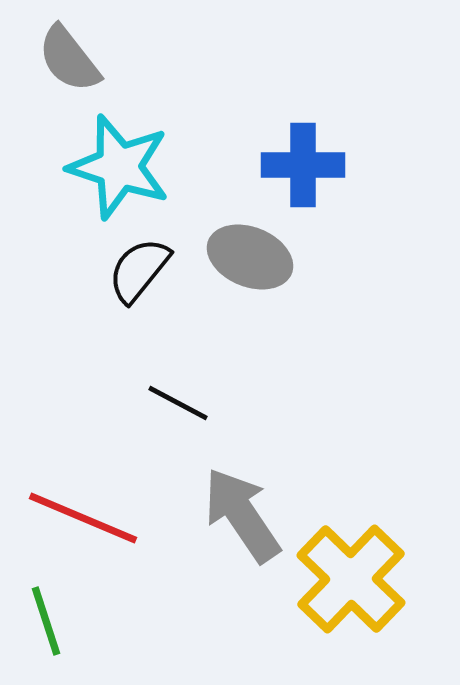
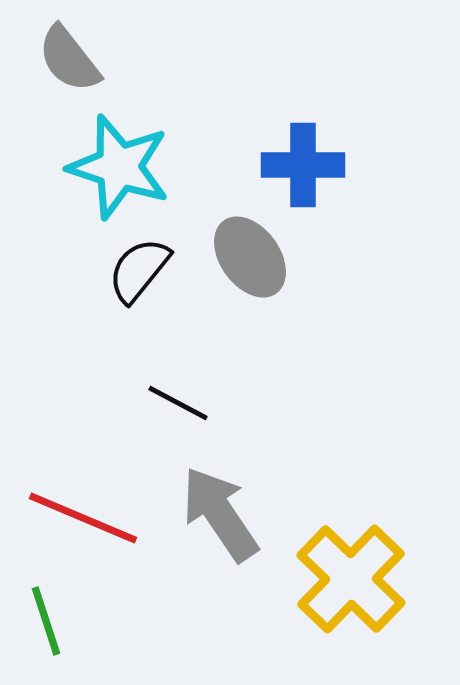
gray ellipse: rotated 32 degrees clockwise
gray arrow: moved 22 px left, 1 px up
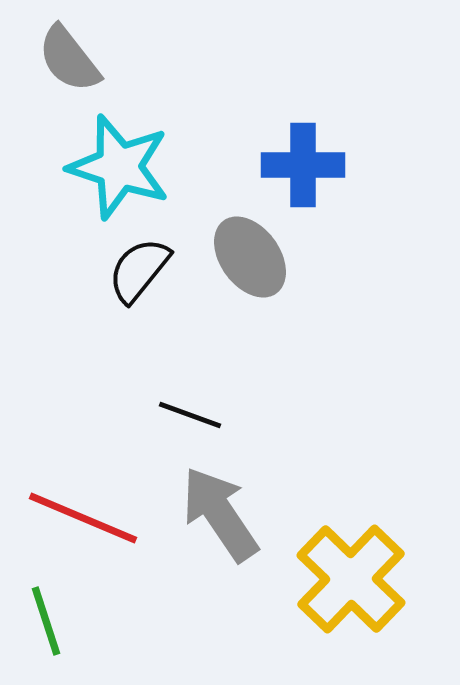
black line: moved 12 px right, 12 px down; rotated 8 degrees counterclockwise
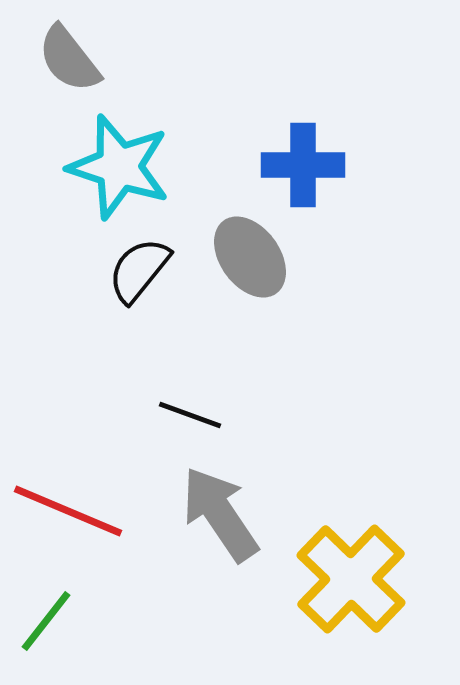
red line: moved 15 px left, 7 px up
green line: rotated 56 degrees clockwise
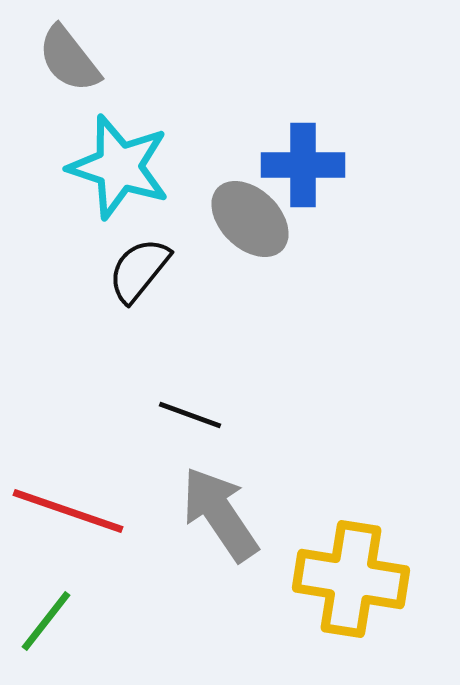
gray ellipse: moved 38 px up; rotated 10 degrees counterclockwise
red line: rotated 4 degrees counterclockwise
yellow cross: rotated 35 degrees counterclockwise
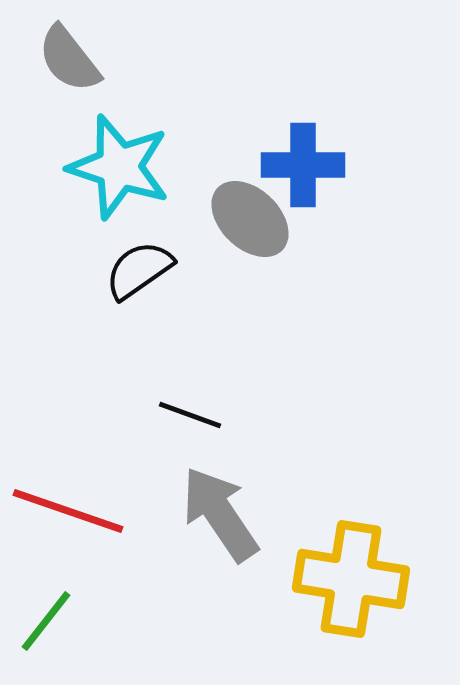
black semicircle: rotated 16 degrees clockwise
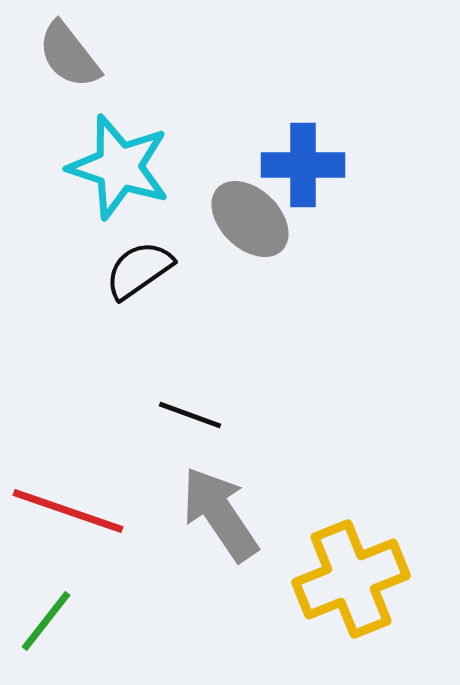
gray semicircle: moved 4 px up
yellow cross: rotated 31 degrees counterclockwise
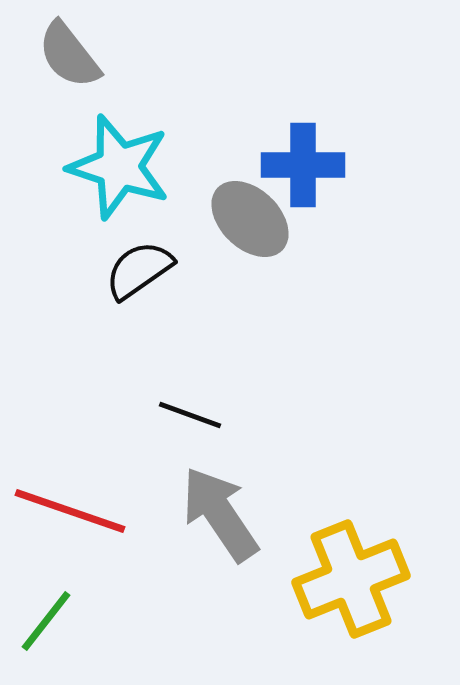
red line: moved 2 px right
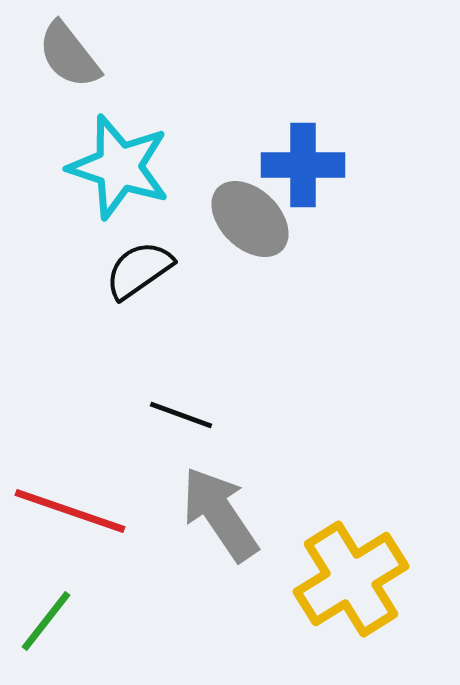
black line: moved 9 px left
yellow cross: rotated 10 degrees counterclockwise
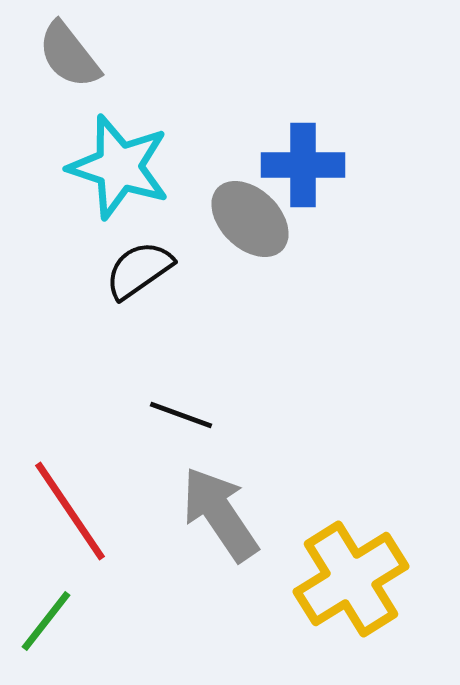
red line: rotated 37 degrees clockwise
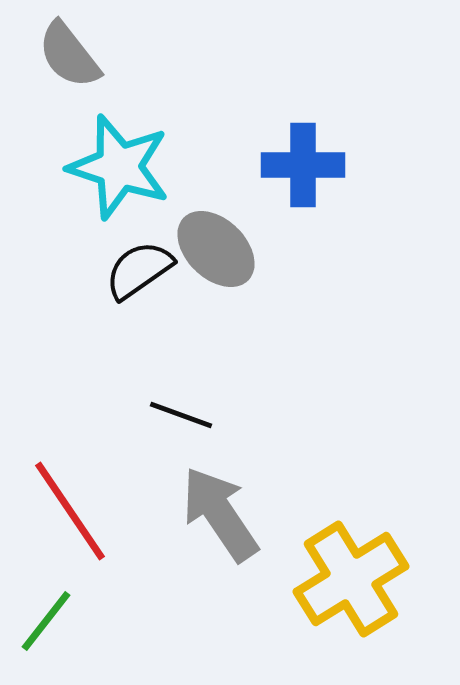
gray ellipse: moved 34 px left, 30 px down
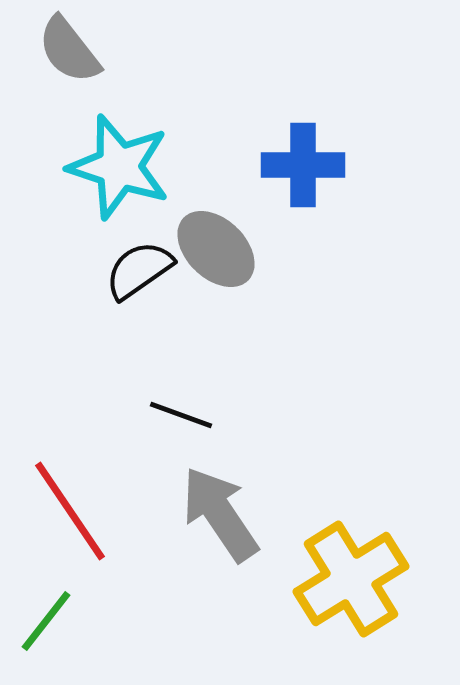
gray semicircle: moved 5 px up
